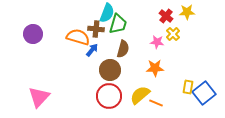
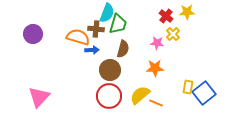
pink star: moved 1 px down
blue arrow: rotated 48 degrees clockwise
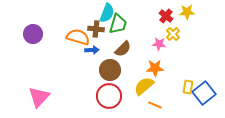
pink star: moved 2 px right, 1 px down
brown semicircle: rotated 30 degrees clockwise
yellow semicircle: moved 4 px right, 9 px up
orange line: moved 1 px left, 2 px down
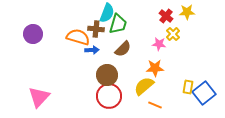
brown circle: moved 3 px left, 5 px down
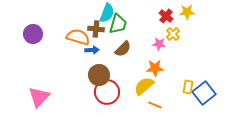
brown circle: moved 8 px left
red circle: moved 2 px left, 4 px up
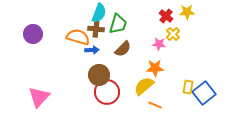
cyan semicircle: moved 8 px left
